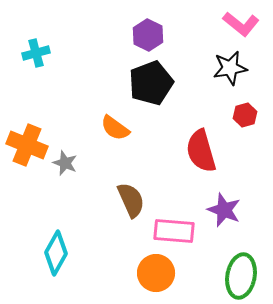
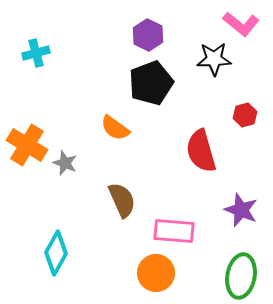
black star: moved 16 px left, 9 px up; rotated 8 degrees clockwise
orange cross: rotated 9 degrees clockwise
brown semicircle: moved 9 px left
purple star: moved 17 px right
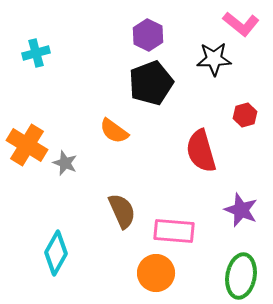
orange semicircle: moved 1 px left, 3 px down
brown semicircle: moved 11 px down
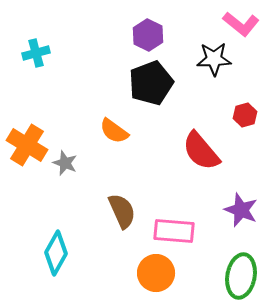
red semicircle: rotated 24 degrees counterclockwise
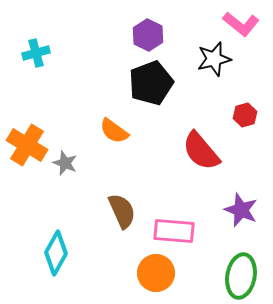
black star: rotated 12 degrees counterclockwise
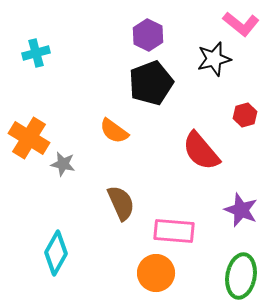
orange cross: moved 2 px right, 7 px up
gray star: moved 2 px left, 1 px down; rotated 10 degrees counterclockwise
brown semicircle: moved 1 px left, 8 px up
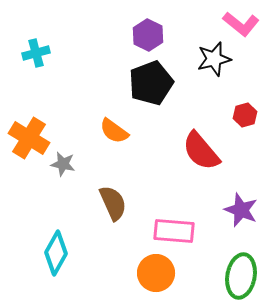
brown semicircle: moved 8 px left
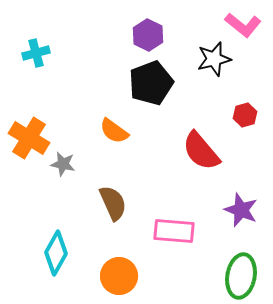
pink L-shape: moved 2 px right, 1 px down
orange circle: moved 37 px left, 3 px down
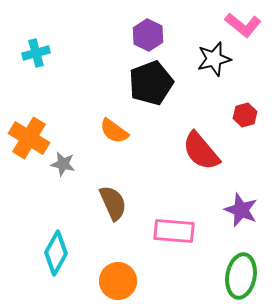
orange circle: moved 1 px left, 5 px down
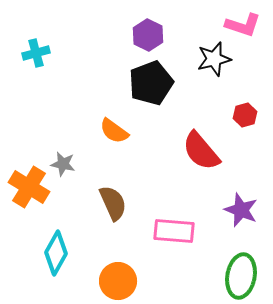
pink L-shape: rotated 21 degrees counterclockwise
orange cross: moved 49 px down
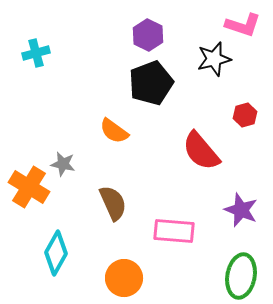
orange circle: moved 6 px right, 3 px up
